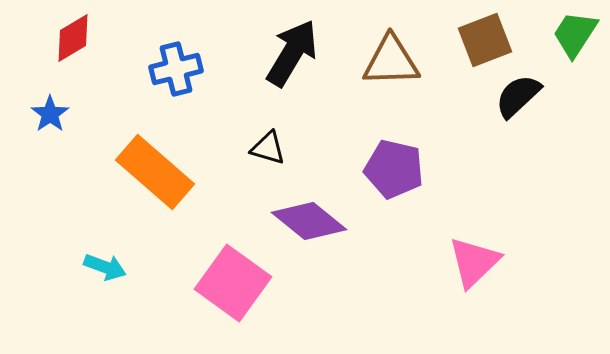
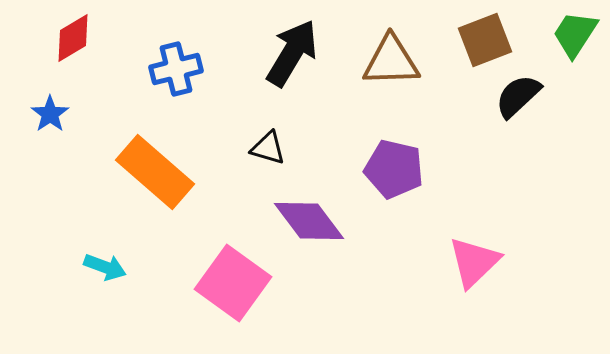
purple diamond: rotated 14 degrees clockwise
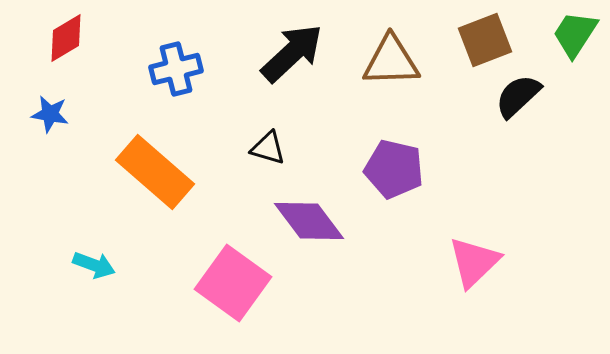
red diamond: moved 7 px left
black arrow: rotated 16 degrees clockwise
blue star: rotated 27 degrees counterclockwise
cyan arrow: moved 11 px left, 2 px up
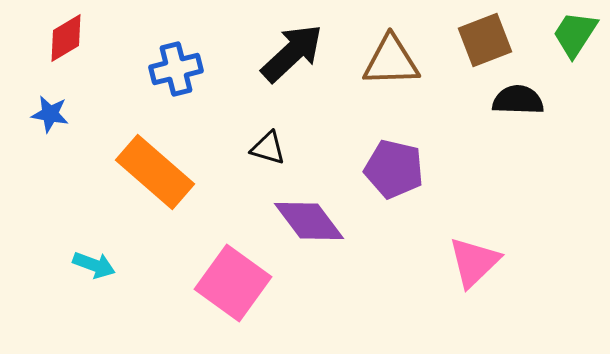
black semicircle: moved 4 px down; rotated 45 degrees clockwise
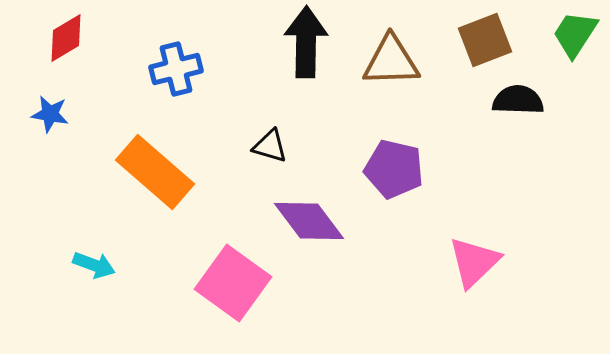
black arrow: moved 14 px right, 11 px up; rotated 46 degrees counterclockwise
black triangle: moved 2 px right, 2 px up
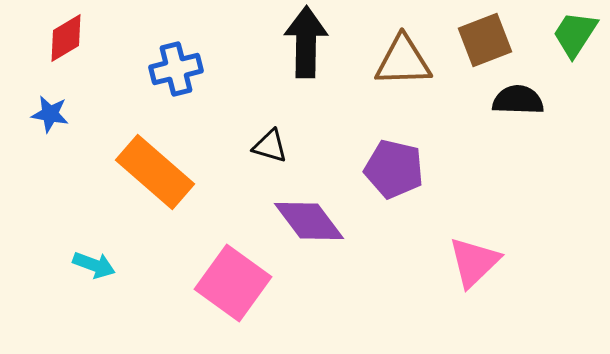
brown triangle: moved 12 px right
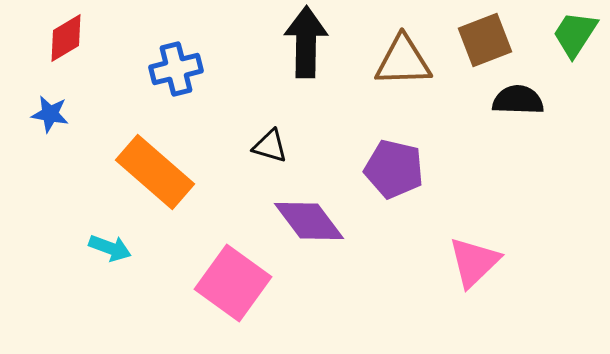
cyan arrow: moved 16 px right, 17 px up
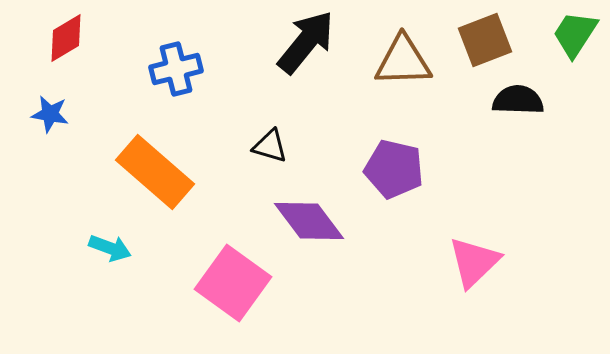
black arrow: rotated 38 degrees clockwise
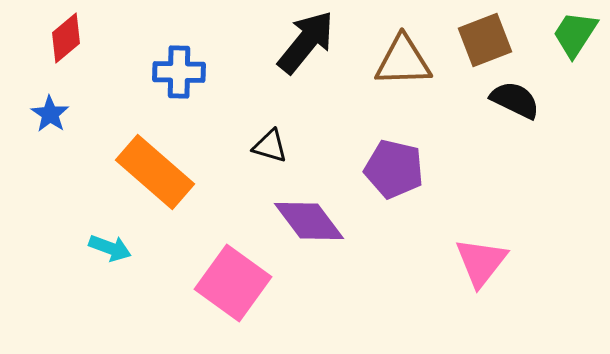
red diamond: rotated 9 degrees counterclockwise
blue cross: moved 3 px right, 3 px down; rotated 15 degrees clockwise
black semicircle: moved 3 px left; rotated 24 degrees clockwise
blue star: rotated 24 degrees clockwise
pink triangle: moved 7 px right; rotated 8 degrees counterclockwise
